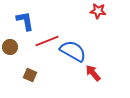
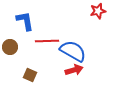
red star: rotated 21 degrees counterclockwise
red line: rotated 20 degrees clockwise
red arrow: moved 19 px left, 3 px up; rotated 114 degrees clockwise
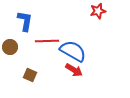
blue L-shape: rotated 20 degrees clockwise
red arrow: rotated 48 degrees clockwise
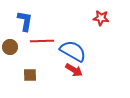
red star: moved 3 px right, 7 px down; rotated 21 degrees clockwise
red line: moved 5 px left
brown square: rotated 24 degrees counterclockwise
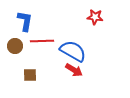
red star: moved 6 px left, 1 px up
brown circle: moved 5 px right, 1 px up
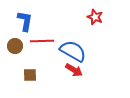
red star: rotated 14 degrees clockwise
